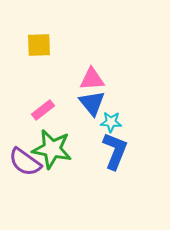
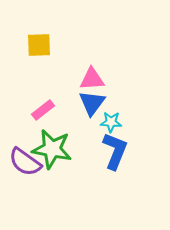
blue triangle: rotated 16 degrees clockwise
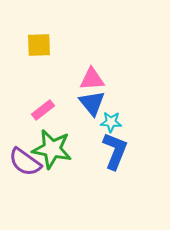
blue triangle: rotated 16 degrees counterclockwise
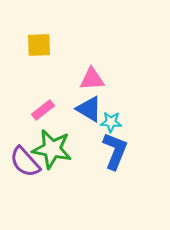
blue triangle: moved 3 px left, 6 px down; rotated 20 degrees counterclockwise
purple semicircle: rotated 12 degrees clockwise
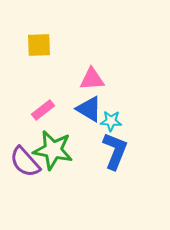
cyan star: moved 1 px up
green star: moved 1 px right, 1 px down
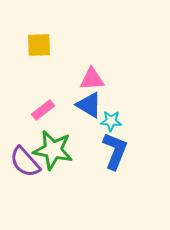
blue triangle: moved 4 px up
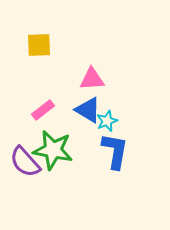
blue triangle: moved 1 px left, 5 px down
cyan star: moved 4 px left; rotated 25 degrees counterclockwise
blue L-shape: rotated 12 degrees counterclockwise
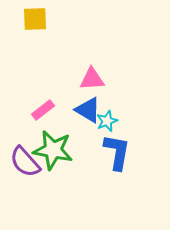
yellow square: moved 4 px left, 26 px up
blue L-shape: moved 2 px right, 1 px down
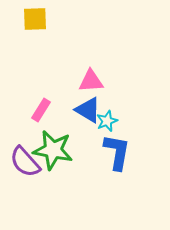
pink triangle: moved 1 px left, 2 px down
pink rectangle: moved 2 px left; rotated 20 degrees counterclockwise
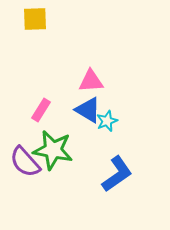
blue L-shape: moved 22 px down; rotated 45 degrees clockwise
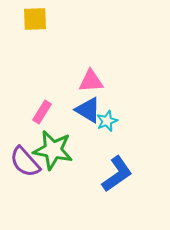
pink rectangle: moved 1 px right, 2 px down
